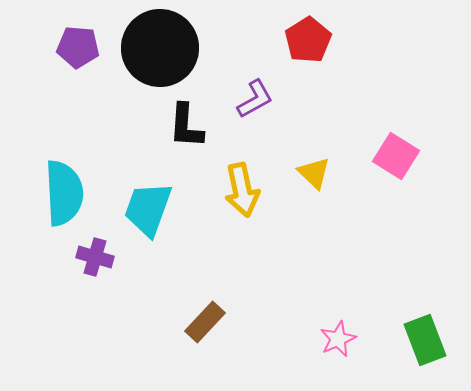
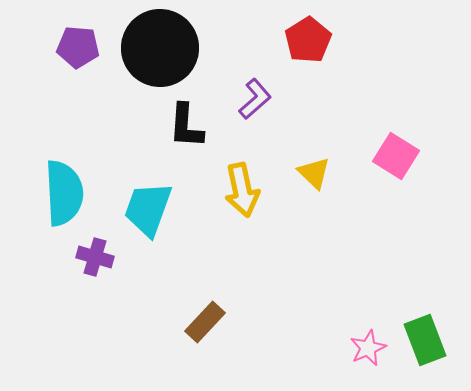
purple L-shape: rotated 12 degrees counterclockwise
pink star: moved 30 px right, 9 px down
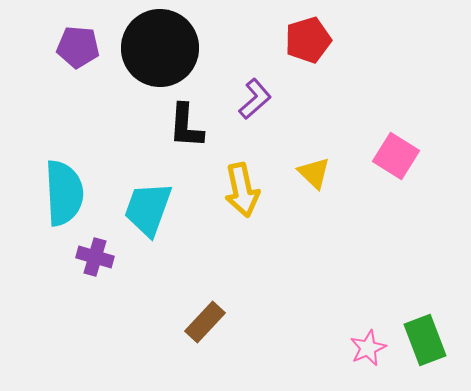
red pentagon: rotated 15 degrees clockwise
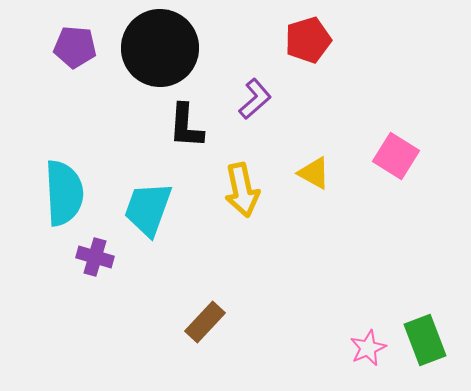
purple pentagon: moved 3 px left
yellow triangle: rotated 15 degrees counterclockwise
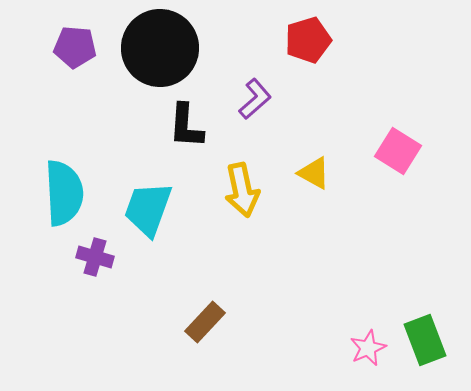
pink square: moved 2 px right, 5 px up
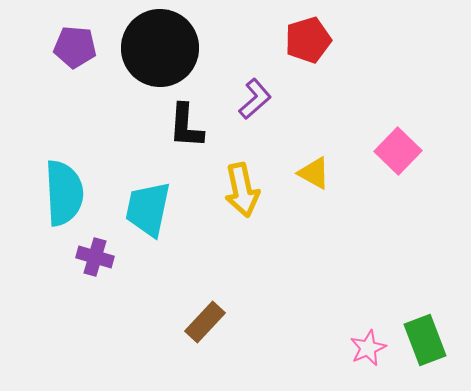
pink square: rotated 12 degrees clockwise
cyan trapezoid: rotated 8 degrees counterclockwise
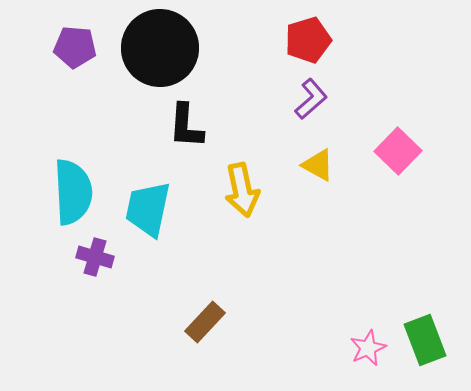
purple L-shape: moved 56 px right
yellow triangle: moved 4 px right, 8 px up
cyan semicircle: moved 9 px right, 1 px up
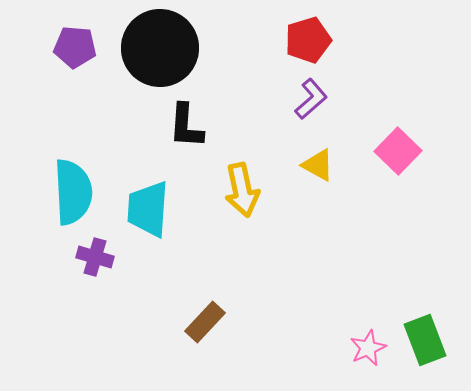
cyan trapezoid: rotated 8 degrees counterclockwise
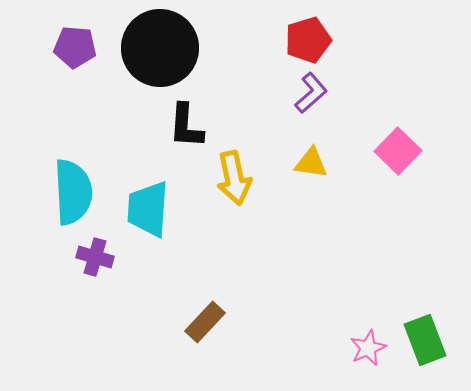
purple L-shape: moved 6 px up
yellow triangle: moved 7 px left, 2 px up; rotated 21 degrees counterclockwise
yellow arrow: moved 8 px left, 12 px up
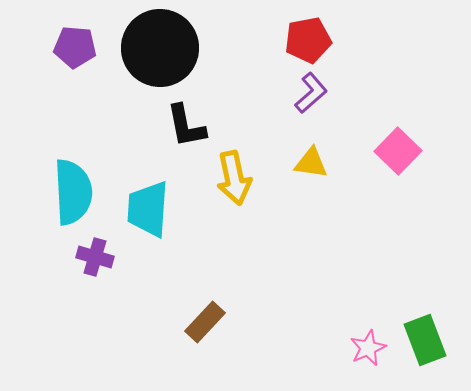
red pentagon: rotated 6 degrees clockwise
black L-shape: rotated 15 degrees counterclockwise
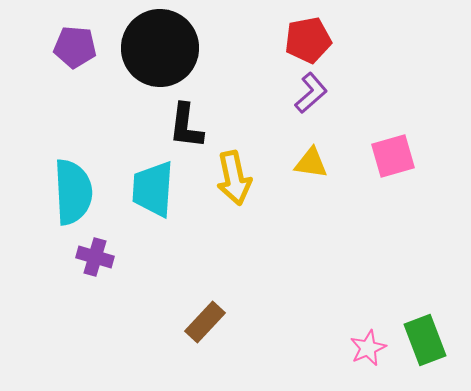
black L-shape: rotated 18 degrees clockwise
pink square: moved 5 px left, 5 px down; rotated 30 degrees clockwise
cyan trapezoid: moved 5 px right, 20 px up
